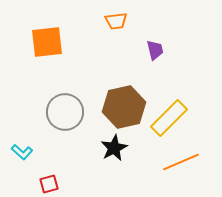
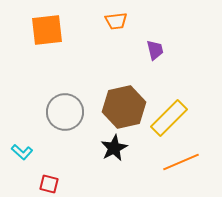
orange square: moved 12 px up
red square: rotated 30 degrees clockwise
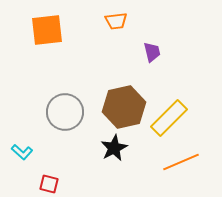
purple trapezoid: moved 3 px left, 2 px down
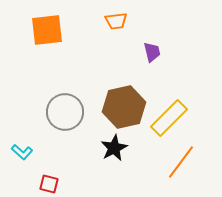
orange line: rotated 30 degrees counterclockwise
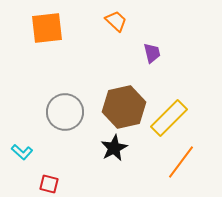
orange trapezoid: rotated 130 degrees counterclockwise
orange square: moved 2 px up
purple trapezoid: moved 1 px down
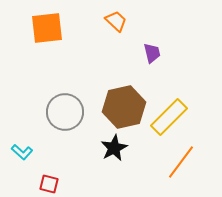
yellow rectangle: moved 1 px up
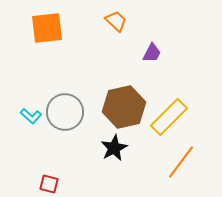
purple trapezoid: rotated 40 degrees clockwise
cyan L-shape: moved 9 px right, 36 px up
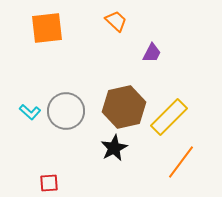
gray circle: moved 1 px right, 1 px up
cyan L-shape: moved 1 px left, 4 px up
red square: moved 1 px up; rotated 18 degrees counterclockwise
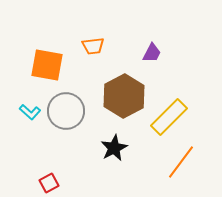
orange trapezoid: moved 23 px left, 25 px down; rotated 130 degrees clockwise
orange square: moved 37 px down; rotated 16 degrees clockwise
brown hexagon: moved 11 px up; rotated 15 degrees counterclockwise
red square: rotated 24 degrees counterclockwise
